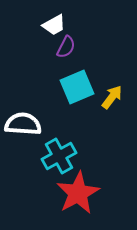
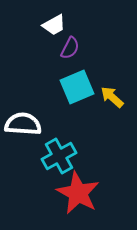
purple semicircle: moved 4 px right, 1 px down
yellow arrow: rotated 85 degrees counterclockwise
red star: rotated 15 degrees counterclockwise
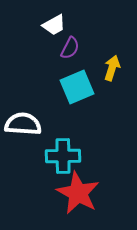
yellow arrow: moved 29 px up; rotated 65 degrees clockwise
cyan cross: moved 4 px right; rotated 28 degrees clockwise
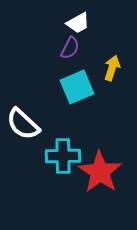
white trapezoid: moved 24 px right, 2 px up
white semicircle: rotated 141 degrees counterclockwise
red star: moved 22 px right, 21 px up; rotated 6 degrees clockwise
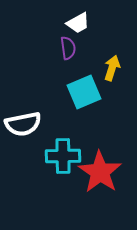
purple semicircle: moved 2 px left; rotated 35 degrees counterclockwise
cyan square: moved 7 px right, 5 px down
white semicircle: rotated 54 degrees counterclockwise
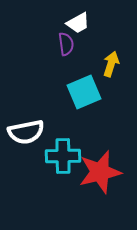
purple semicircle: moved 2 px left, 4 px up
yellow arrow: moved 1 px left, 4 px up
white semicircle: moved 3 px right, 8 px down
red star: rotated 24 degrees clockwise
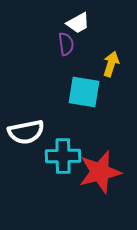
cyan square: rotated 32 degrees clockwise
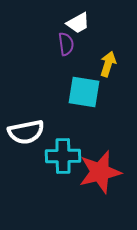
yellow arrow: moved 3 px left
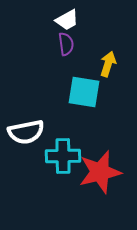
white trapezoid: moved 11 px left, 3 px up
